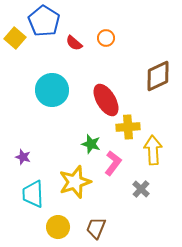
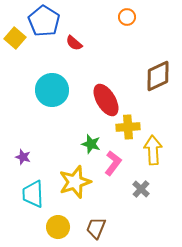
orange circle: moved 21 px right, 21 px up
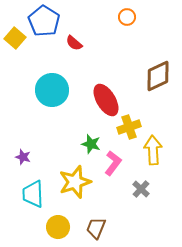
yellow cross: moved 1 px right; rotated 15 degrees counterclockwise
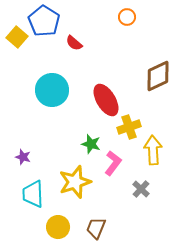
yellow square: moved 2 px right, 1 px up
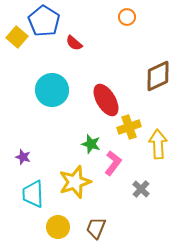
yellow arrow: moved 5 px right, 6 px up
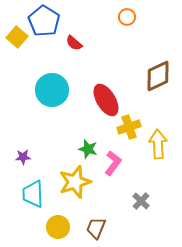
green star: moved 3 px left, 5 px down
purple star: rotated 21 degrees counterclockwise
gray cross: moved 12 px down
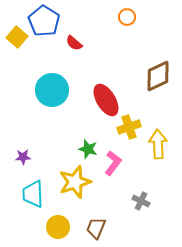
gray cross: rotated 18 degrees counterclockwise
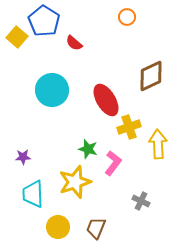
brown diamond: moved 7 px left
